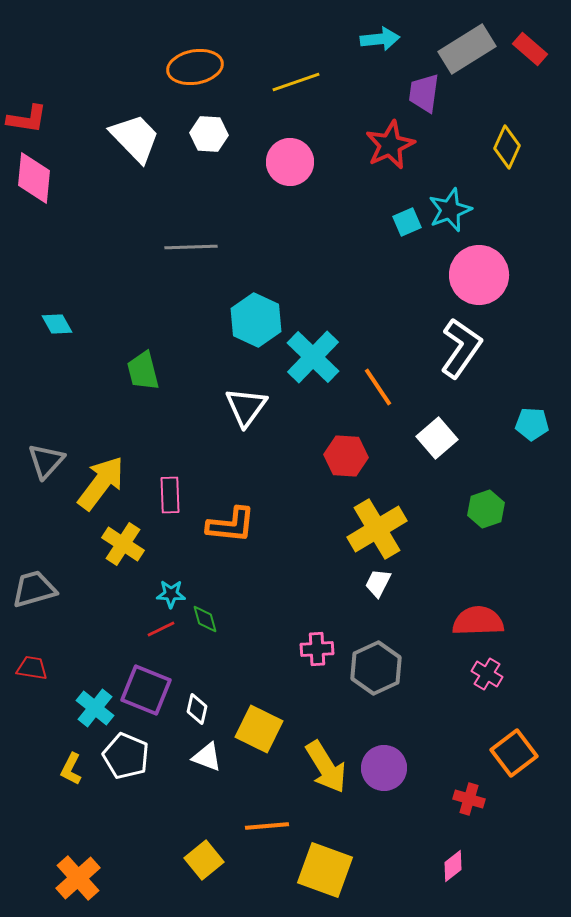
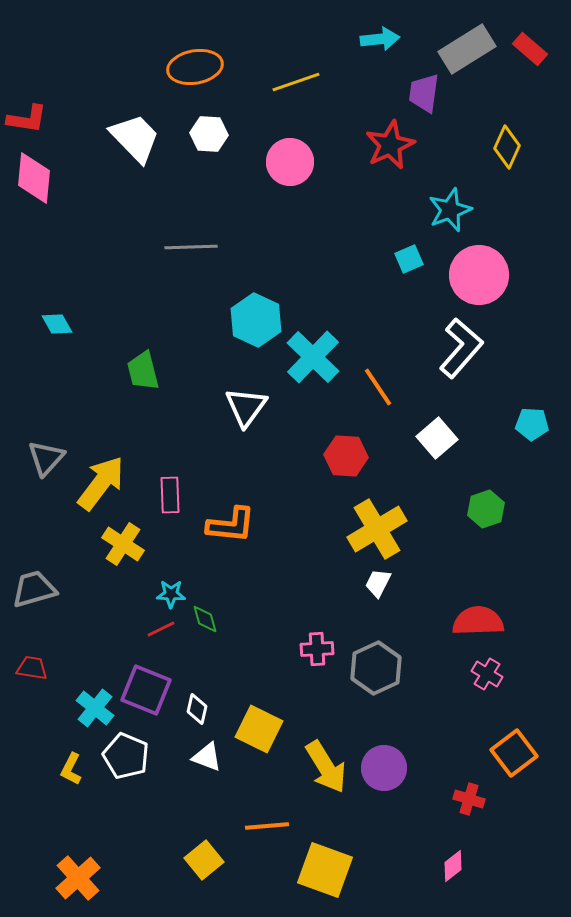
cyan square at (407, 222): moved 2 px right, 37 px down
white L-shape at (461, 348): rotated 6 degrees clockwise
gray triangle at (46, 461): moved 3 px up
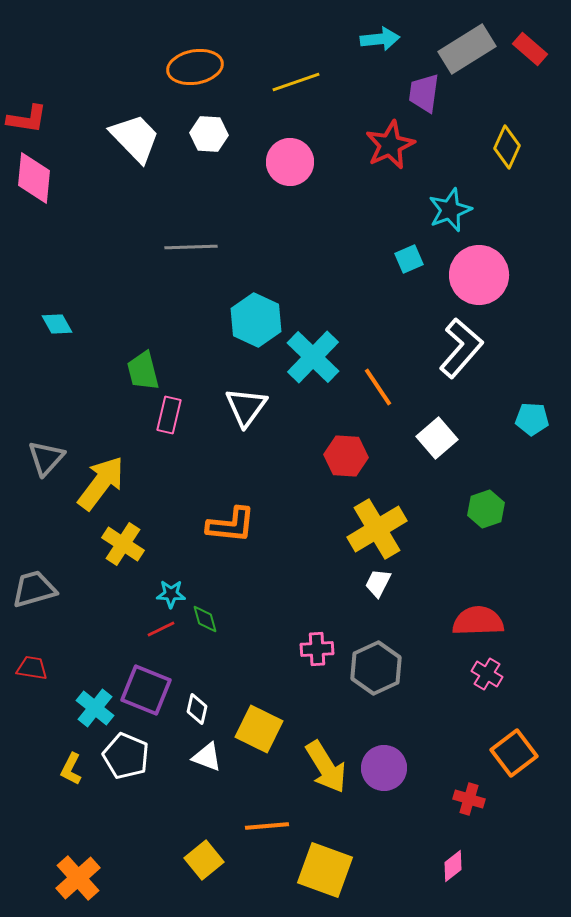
cyan pentagon at (532, 424): moved 5 px up
pink rectangle at (170, 495): moved 1 px left, 80 px up; rotated 15 degrees clockwise
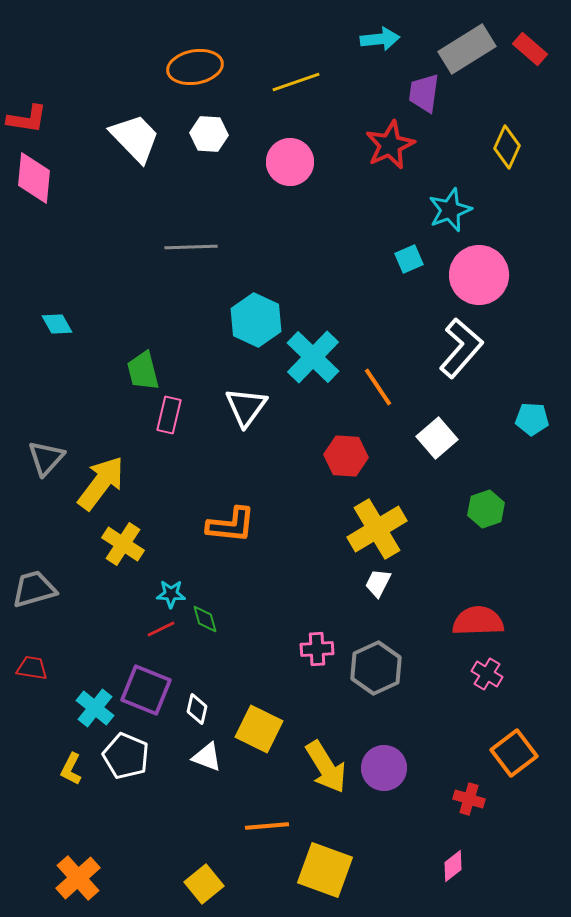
yellow square at (204, 860): moved 24 px down
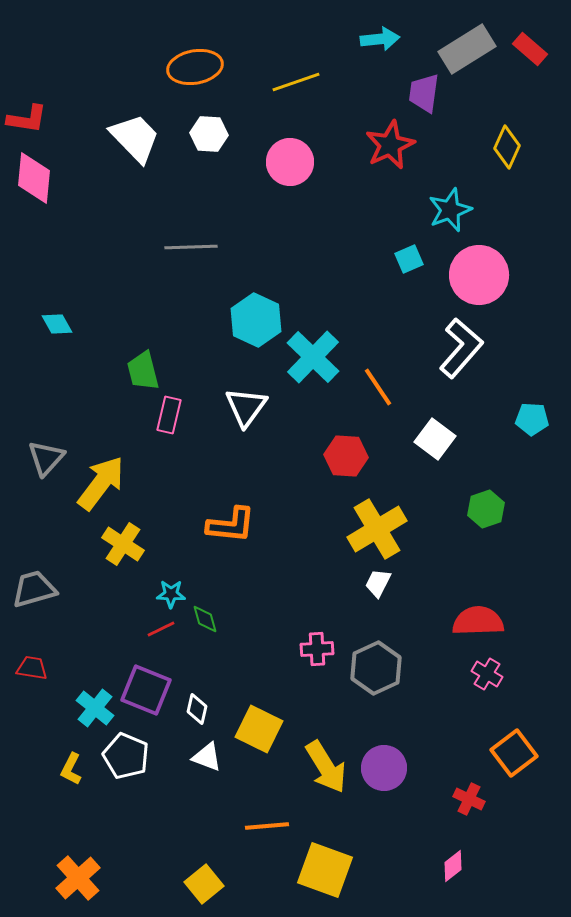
white square at (437, 438): moved 2 px left, 1 px down; rotated 12 degrees counterclockwise
red cross at (469, 799): rotated 8 degrees clockwise
